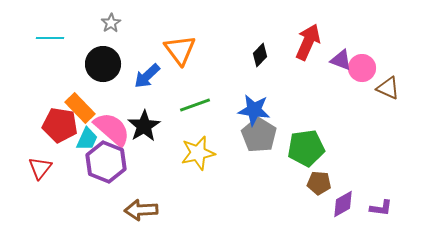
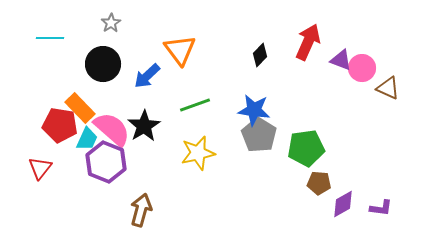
brown arrow: rotated 108 degrees clockwise
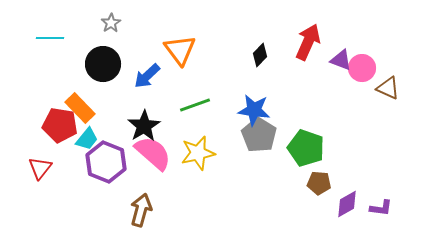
pink semicircle: moved 41 px right, 24 px down
cyan trapezoid: rotated 15 degrees clockwise
green pentagon: rotated 27 degrees clockwise
purple diamond: moved 4 px right
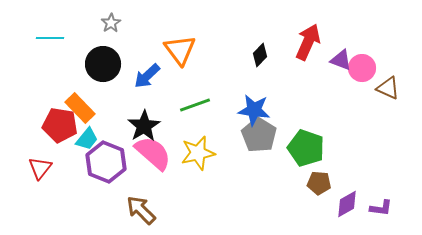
brown arrow: rotated 60 degrees counterclockwise
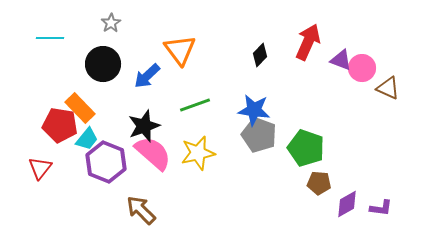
black star: rotated 12 degrees clockwise
gray pentagon: rotated 12 degrees counterclockwise
